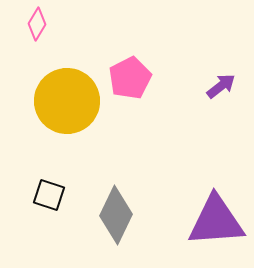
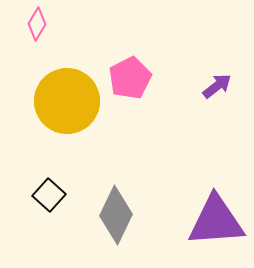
purple arrow: moved 4 px left
black square: rotated 24 degrees clockwise
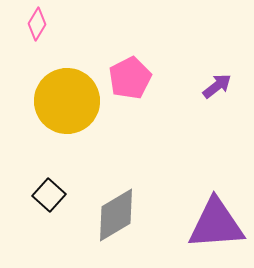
gray diamond: rotated 34 degrees clockwise
purple triangle: moved 3 px down
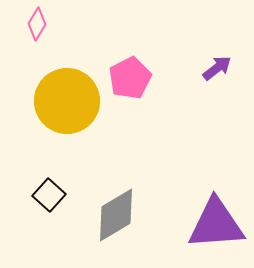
purple arrow: moved 18 px up
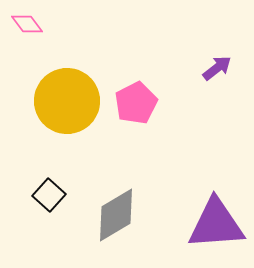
pink diamond: moved 10 px left; rotated 68 degrees counterclockwise
pink pentagon: moved 6 px right, 25 px down
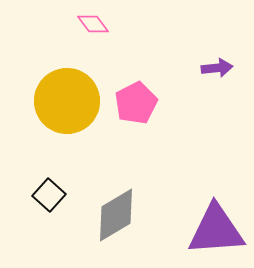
pink diamond: moved 66 px right
purple arrow: rotated 32 degrees clockwise
purple triangle: moved 6 px down
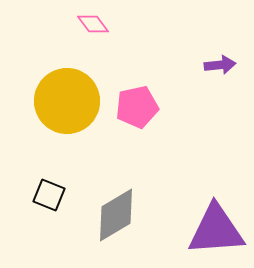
purple arrow: moved 3 px right, 3 px up
pink pentagon: moved 1 px right, 4 px down; rotated 15 degrees clockwise
black square: rotated 20 degrees counterclockwise
